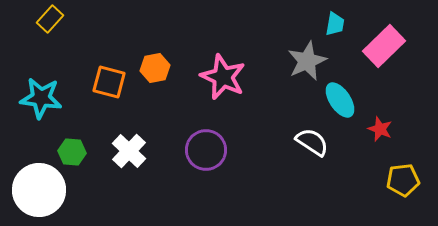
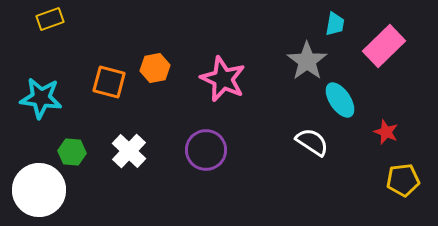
yellow rectangle: rotated 28 degrees clockwise
gray star: rotated 12 degrees counterclockwise
pink star: moved 2 px down
red star: moved 6 px right, 3 px down
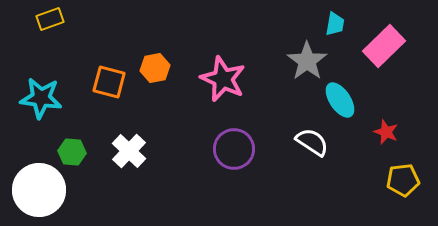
purple circle: moved 28 px right, 1 px up
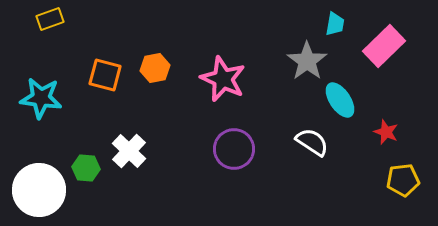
orange square: moved 4 px left, 7 px up
green hexagon: moved 14 px right, 16 px down
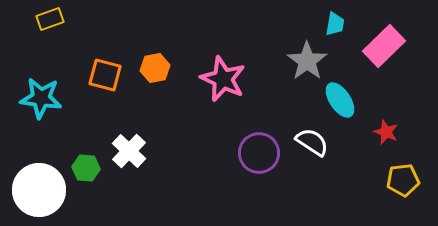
purple circle: moved 25 px right, 4 px down
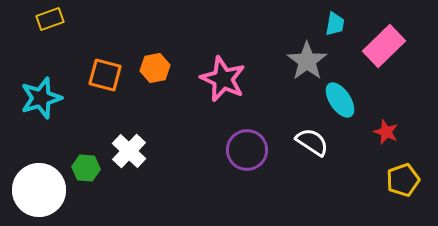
cyan star: rotated 24 degrees counterclockwise
purple circle: moved 12 px left, 3 px up
yellow pentagon: rotated 12 degrees counterclockwise
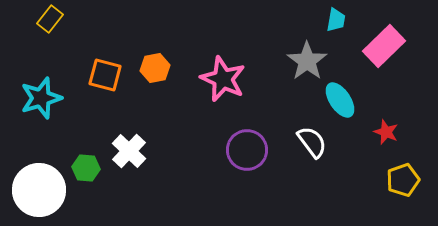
yellow rectangle: rotated 32 degrees counterclockwise
cyan trapezoid: moved 1 px right, 4 px up
white semicircle: rotated 20 degrees clockwise
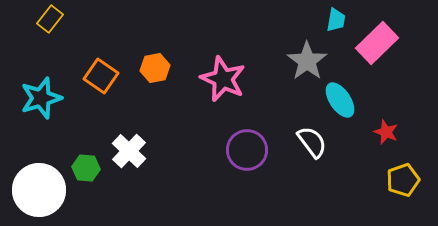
pink rectangle: moved 7 px left, 3 px up
orange square: moved 4 px left, 1 px down; rotated 20 degrees clockwise
